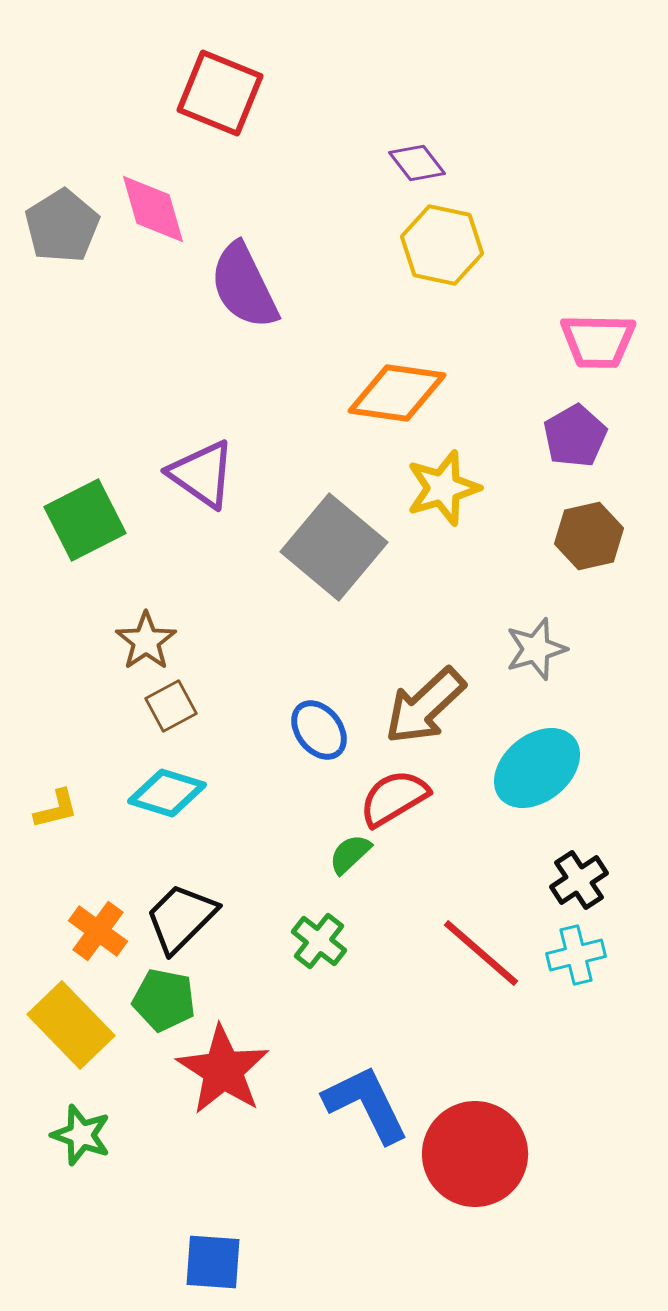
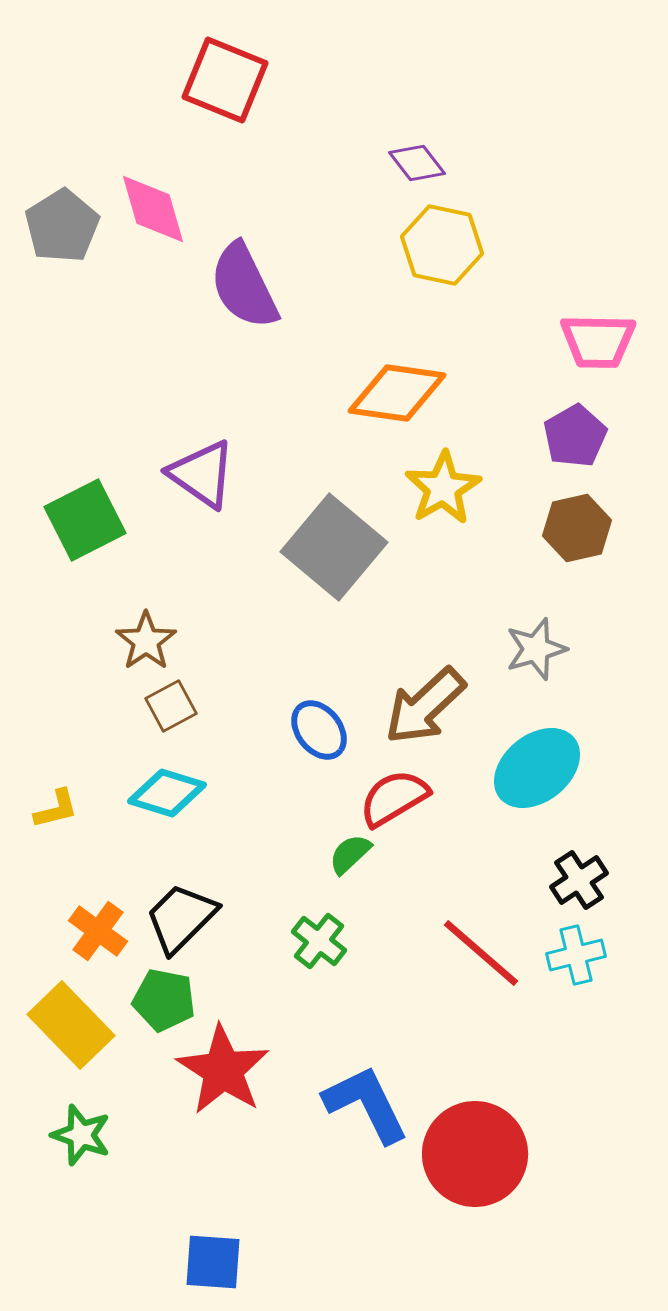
red square: moved 5 px right, 13 px up
yellow star: rotated 14 degrees counterclockwise
brown hexagon: moved 12 px left, 8 px up
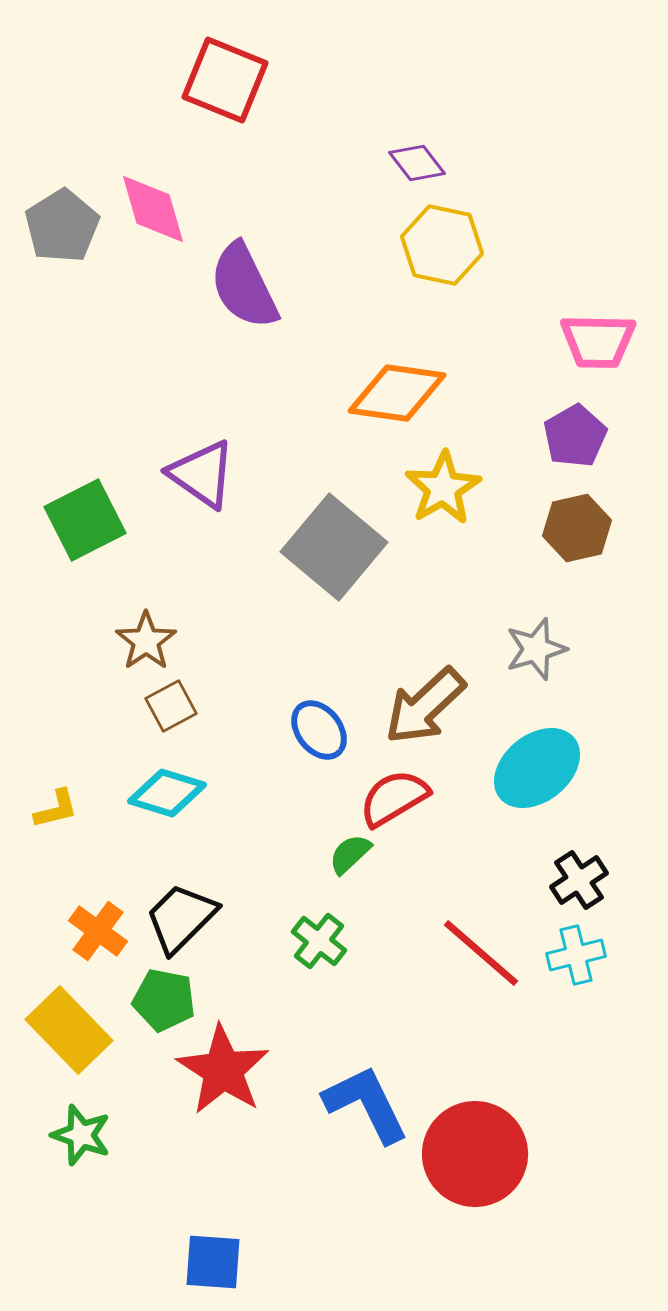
yellow rectangle: moved 2 px left, 5 px down
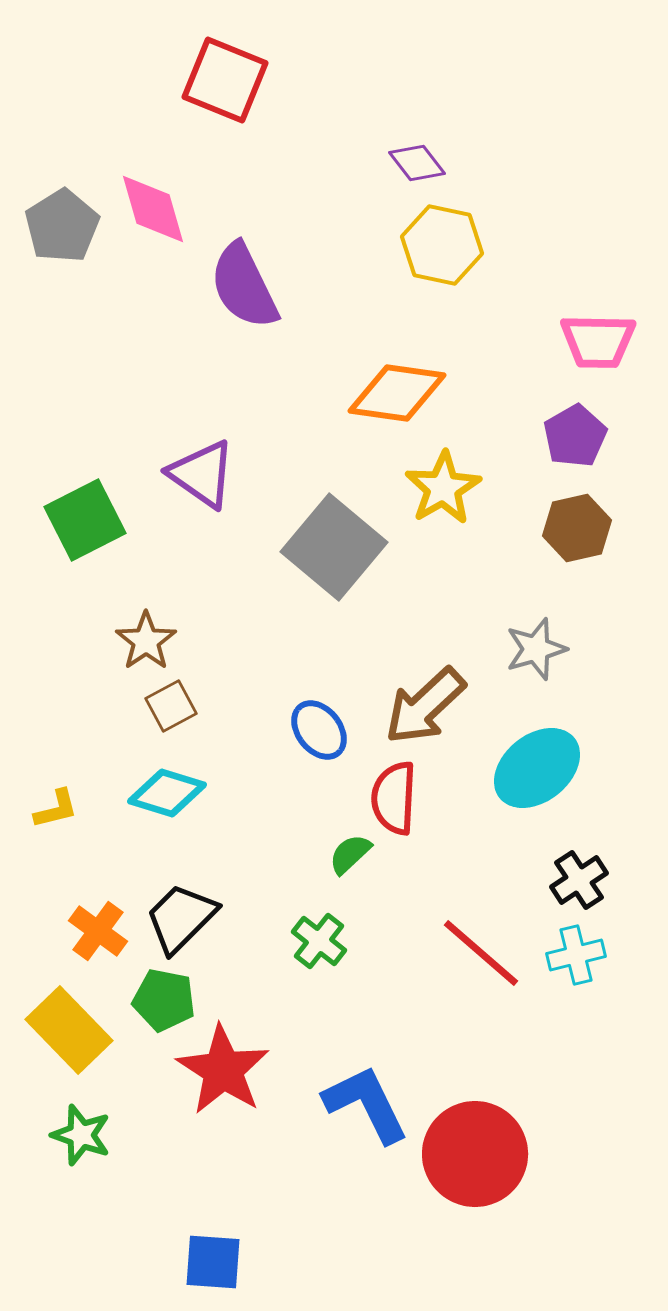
red semicircle: rotated 56 degrees counterclockwise
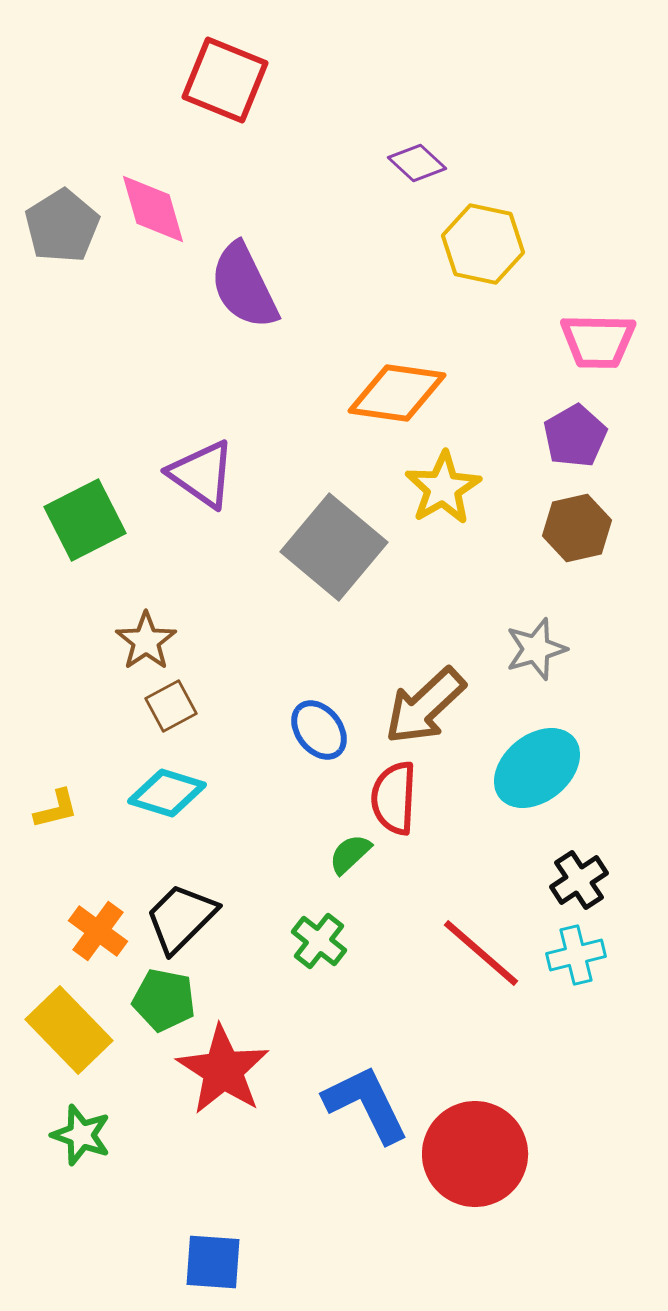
purple diamond: rotated 10 degrees counterclockwise
yellow hexagon: moved 41 px right, 1 px up
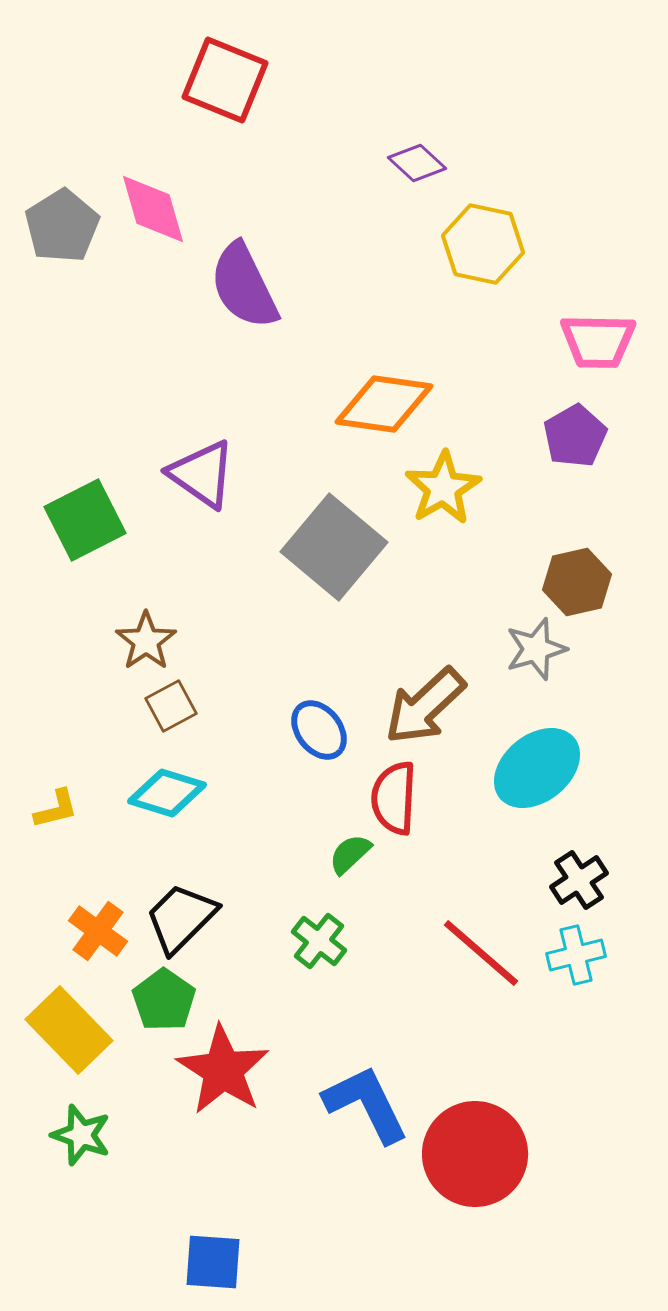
orange diamond: moved 13 px left, 11 px down
brown hexagon: moved 54 px down
green pentagon: rotated 24 degrees clockwise
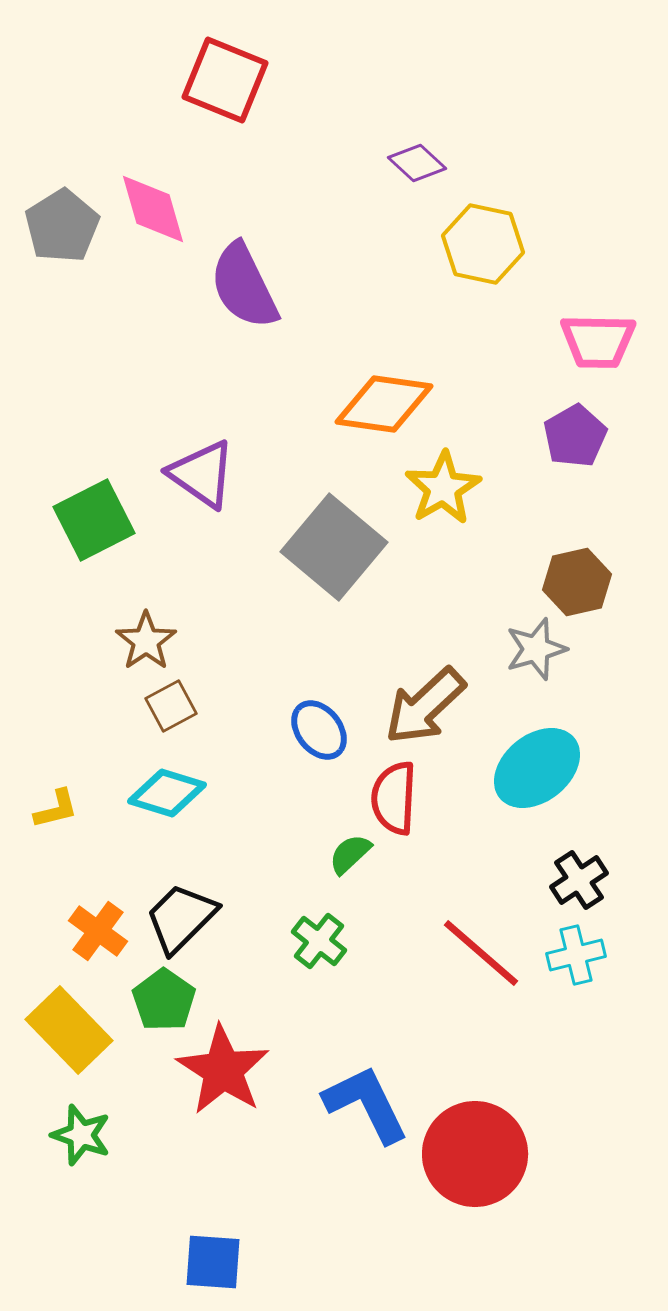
green square: moved 9 px right
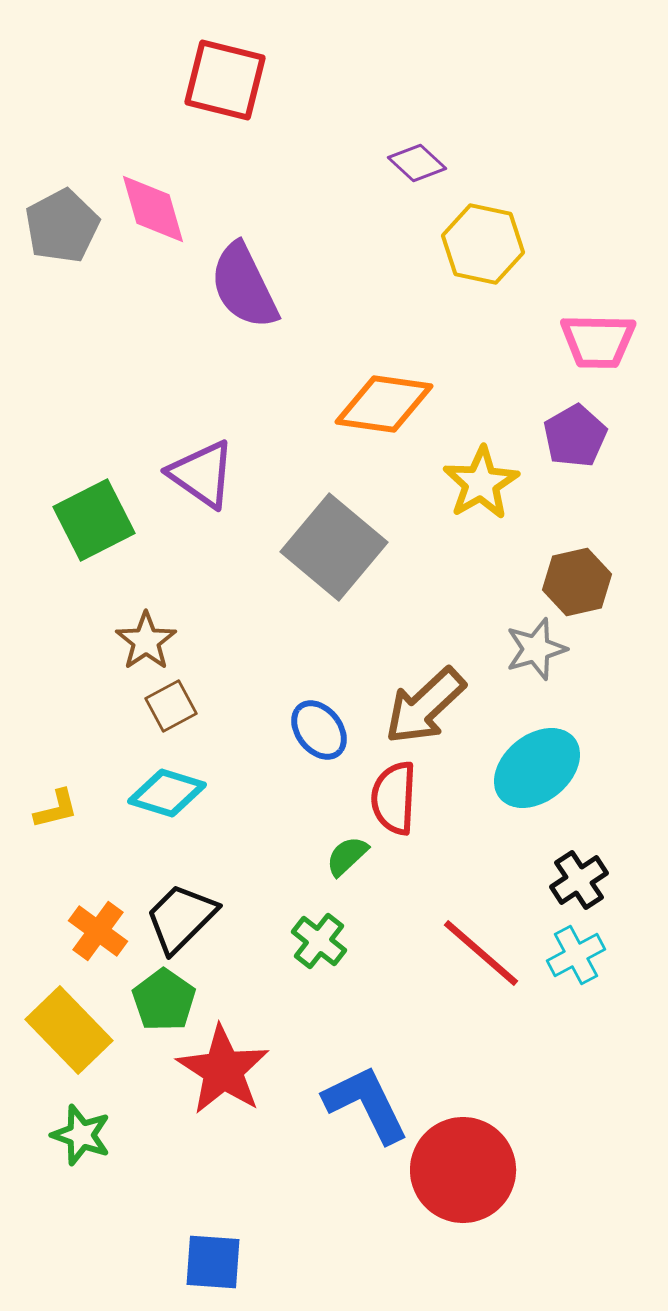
red square: rotated 8 degrees counterclockwise
gray pentagon: rotated 4 degrees clockwise
yellow star: moved 38 px right, 5 px up
green semicircle: moved 3 px left, 2 px down
cyan cross: rotated 14 degrees counterclockwise
red circle: moved 12 px left, 16 px down
